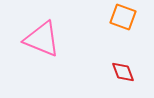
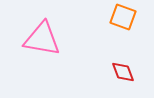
pink triangle: rotated 12 degrees counterclockwise
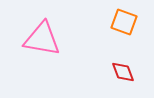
orange square: moved 1 px right, 5 px down
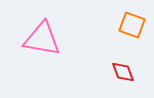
orange square: moved 8 px right, 3 px down
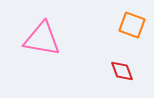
red diamond: moved 1 px left, 1 px up
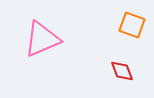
pink triangle: rotated 33 degrees counterclockwise
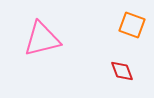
pink triangle: rotated 9 degrees clockwise
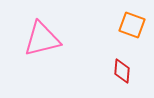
red diamond: rotated 25 degrees clockwise
